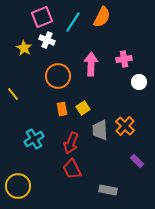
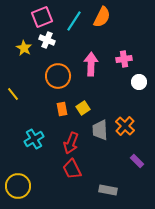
cyan line: moved 1 px right, 1 px up
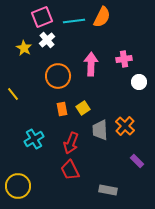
cyan line: rotated 50 degrees clockwise
white cross: rotated 28 degrees clockwise
red trapezoid: moved 2 px left, 1 px down
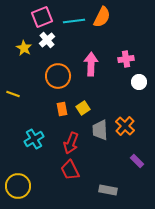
pink cross: moved 2 px right
yellow line: rotated 32 degrees counterclockwise
